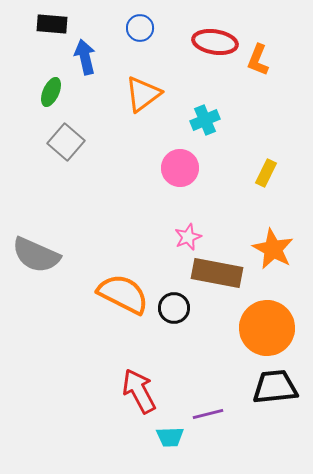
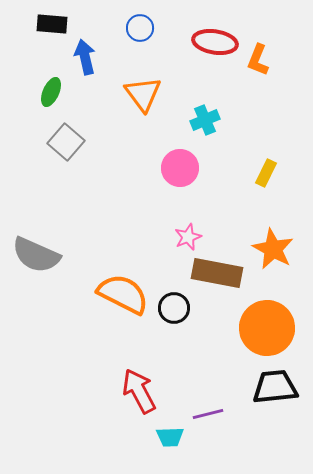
orange triangle: rotated 30 degrees counterclockwise
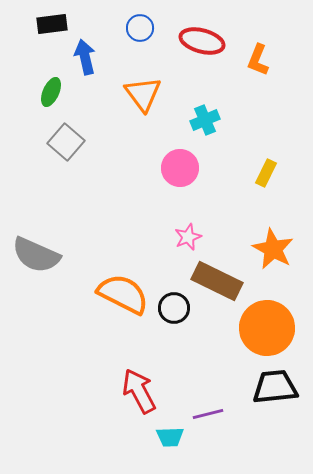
black rectangle: rotated 12 degrees counterclockwise
red ellipse: moved 13 px left, 1 px up; rotated 6 degrees clockwise
brown rectangle: moved 8 px down; rotated 15 degrees clockwise
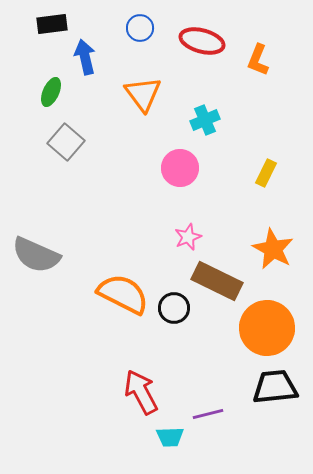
red arrow: moved 2 px right, 1 px down
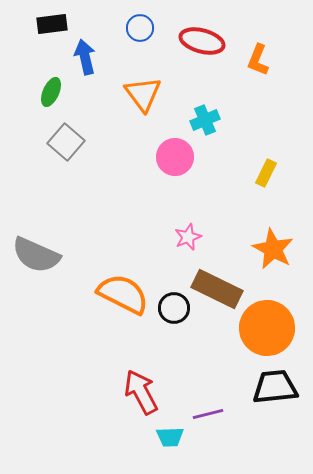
pink circle: moved 5 px left, 11 px up
brown rectangle: moved 8 px down
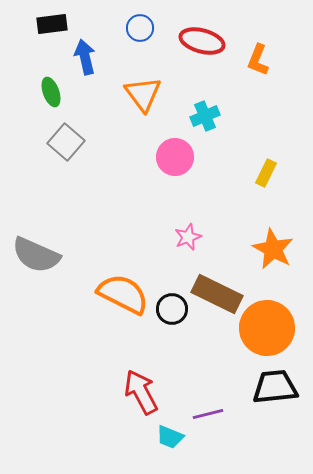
green ellipse: rotated 44 degrees counterclockwise
cyan cross: moved 4 px up
brown rectangle: moved 5 px down
black circle: moved 2 px left, 1 px down
cyan trapezoid: rotated 24 degrees clockwise
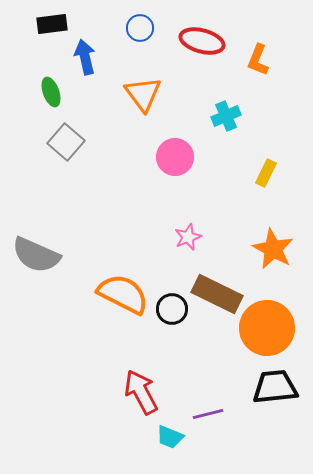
cyan cross: moved 21 px right
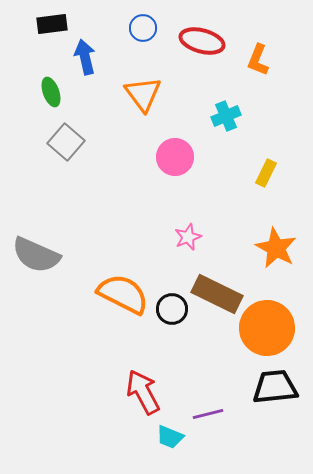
blue circle: moved 3 px right
orange star: moved 3 px right, 1 px up
red arrow: moved 2 px right
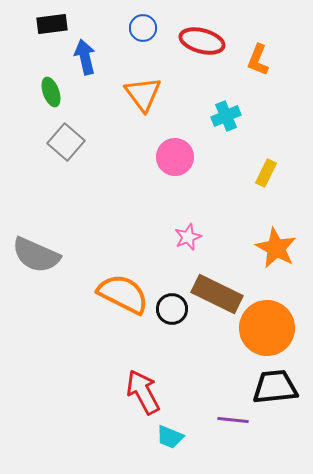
purple line: moved 25 px right, 6 px down; rotated 20 degrees clockwise
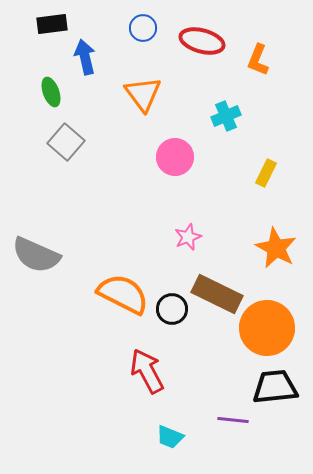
red arrow: moved 4 px right, 21 px up
